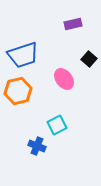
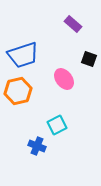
purple rectangle: rotated 54 degrees clockwise
black square: rotated 21 degrees counterclockwise
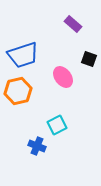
pink ellipse: moved 1 px left, 2 px up
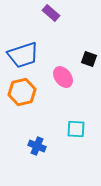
purple rectangle: moved 22 px left, 11 px up
orange hexagon: moved 4 px right, 1 px down
cyan square: moved 19 px right, 4 px down; rotated 30 degrees clockwise
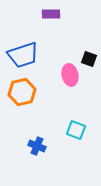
purple rectangle: moved 1 px down; rotated 42 degrees counterclockwise
pink ellipse: moved 7 px right, 2 px up; rotated 25 degrees clockwise
cyan square: moved 1 px down; rotated 18 degrees clockwise
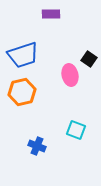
black square: rotated 14 degrees clockwise
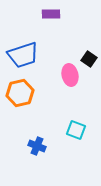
orange hexagon: moved 2 px left, 1 px down
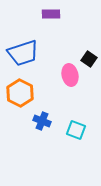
blue trapezoid: moved 2 px up
orange hexagon: rotated 20 degrees counterclockwise
blue cross: moved 5 px right, 25 px up
